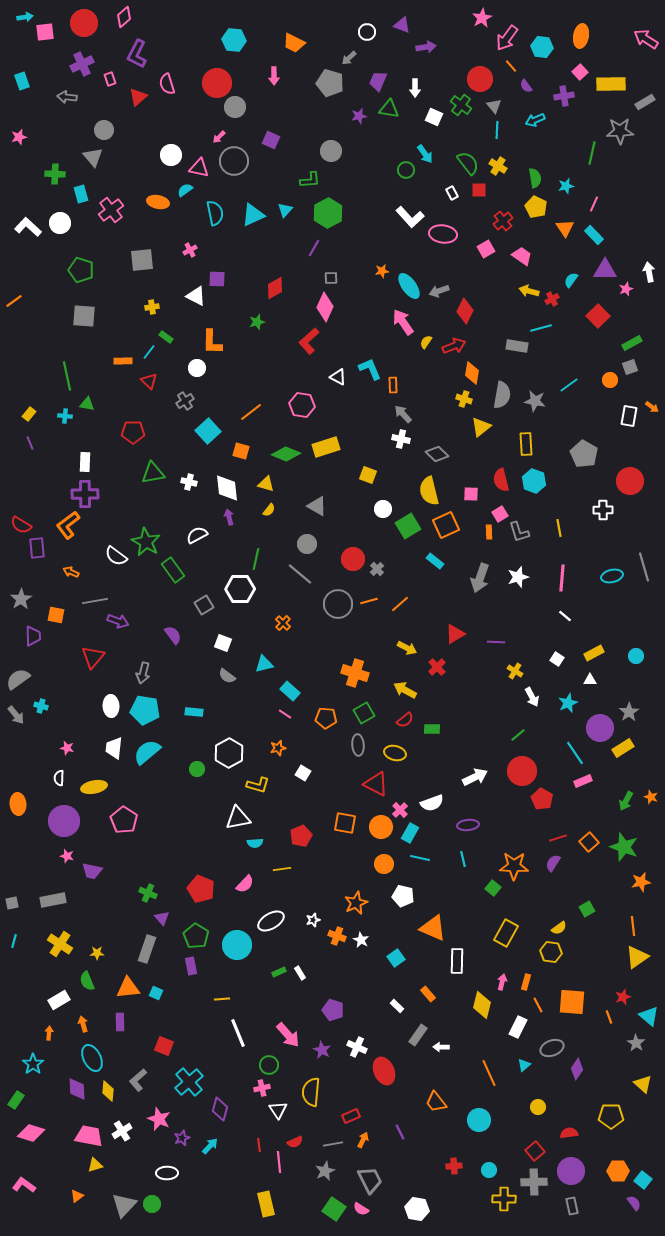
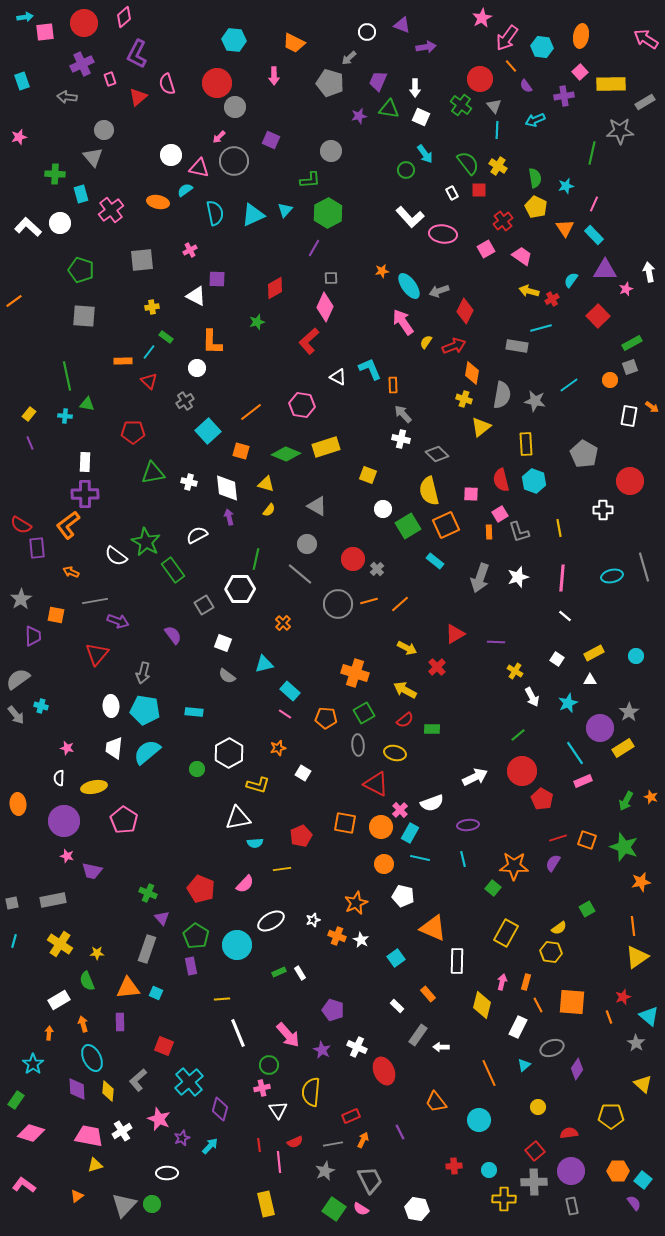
white square at (434, 117): moved 13 px left
red triangle at (93, 657): moved 4 px right, 3 px up
orange square at (589, 842): moved 2 px left, 2 px up; rotated 30 degrees counterclockwise
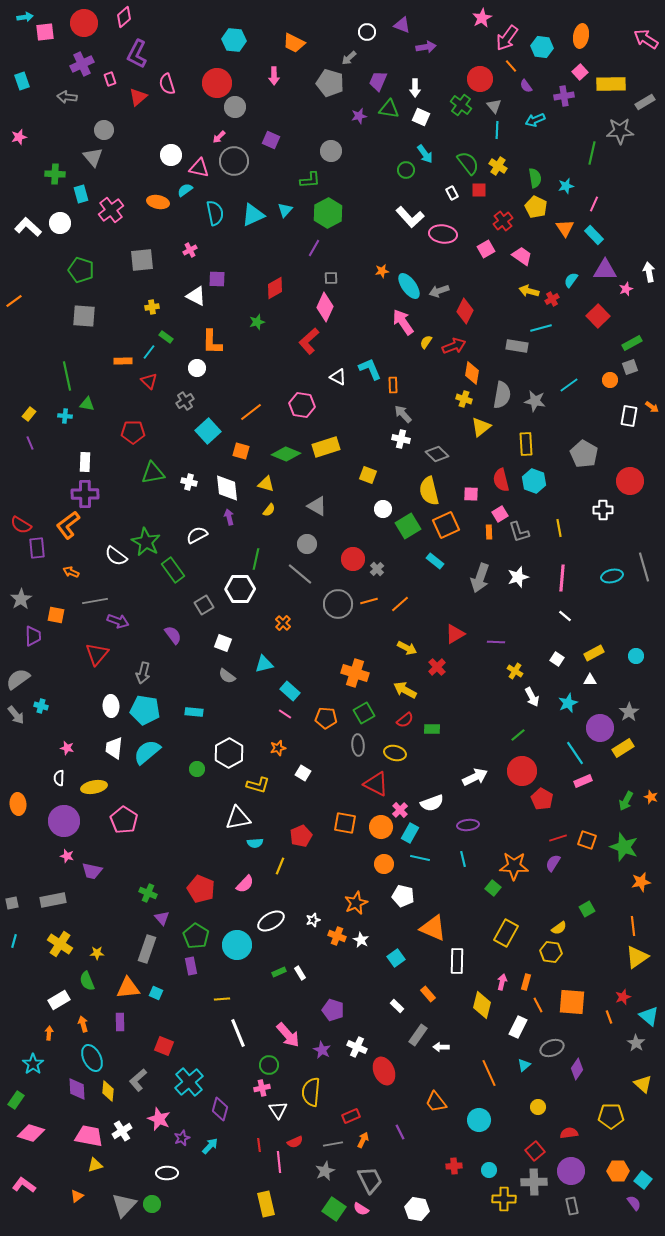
yellow line at (282, 869): moved 2 px left, 3 px up; rotated 60 degrees counterclockwise
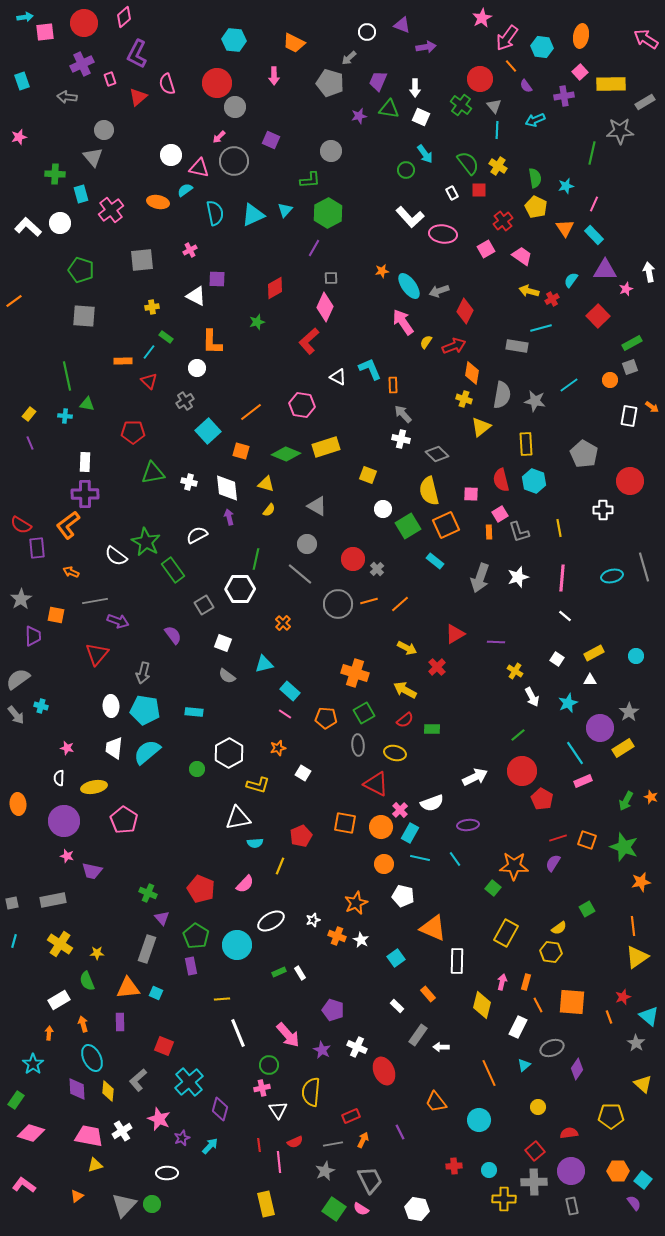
cyan line at (463, 859): moved 8 px left; rotated 21 degrees counterclockwise
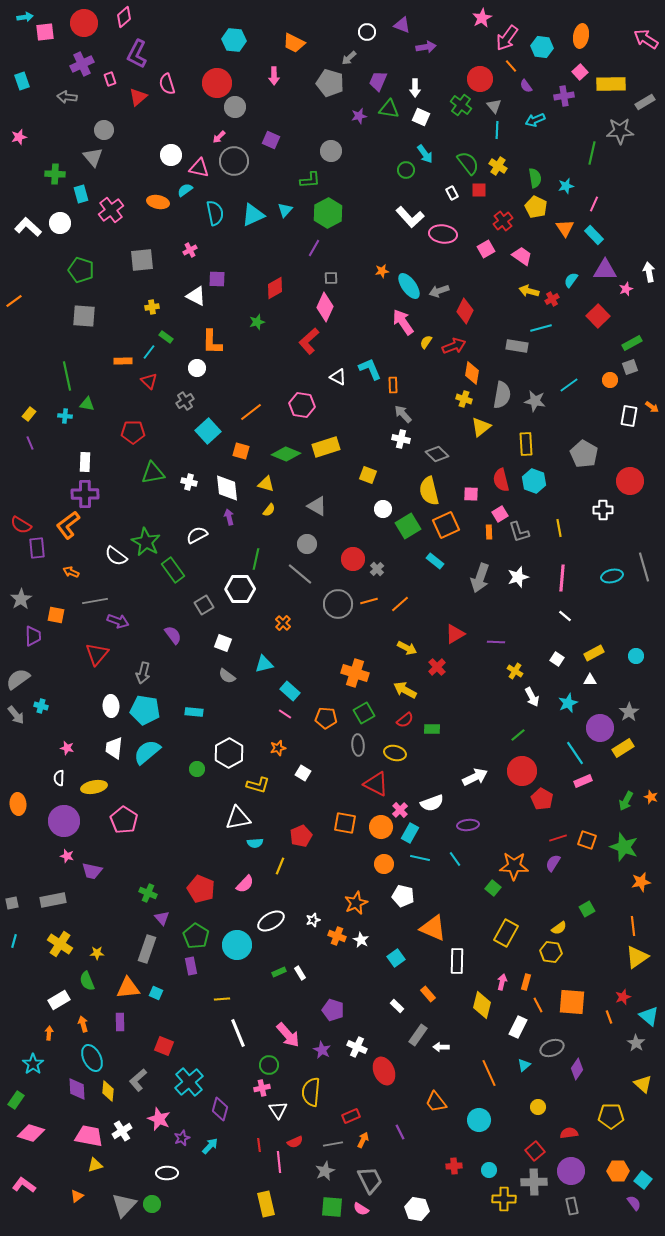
green square at (334, 1209): moved 2 px left, 2 px up; rotated 30 degrees counterclockwise
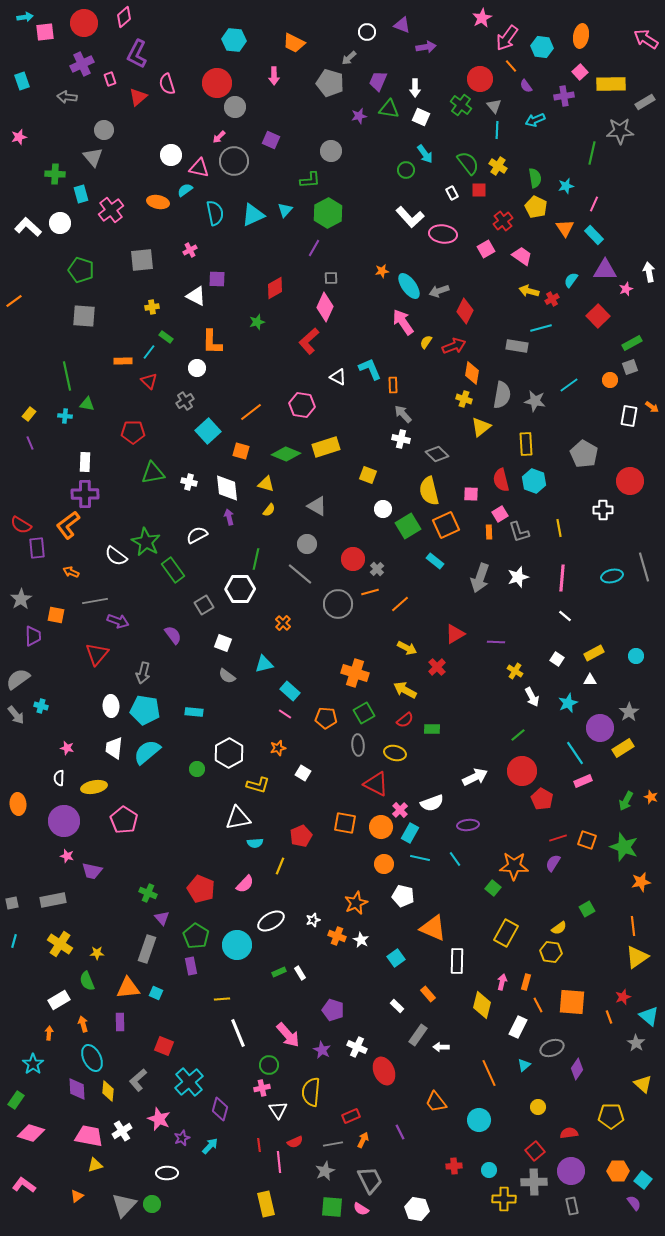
orange line at (369, 601): moved 1 px right, 9 px up
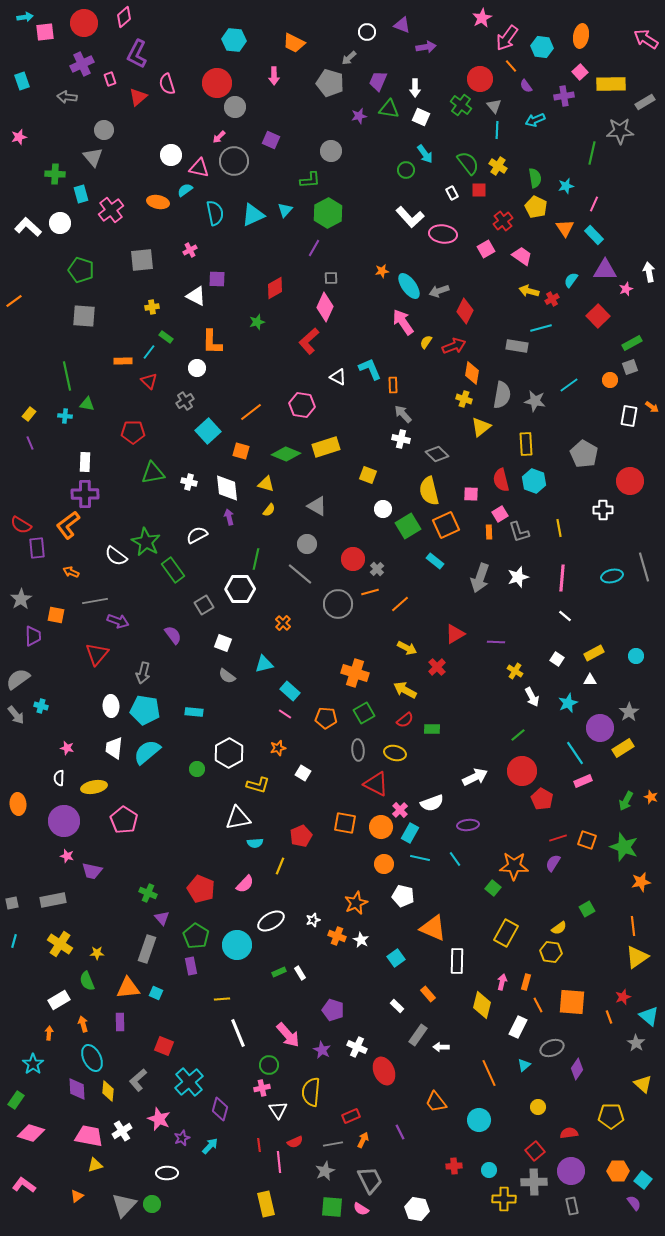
gray ellipse at (358, 745): moved 5 px down
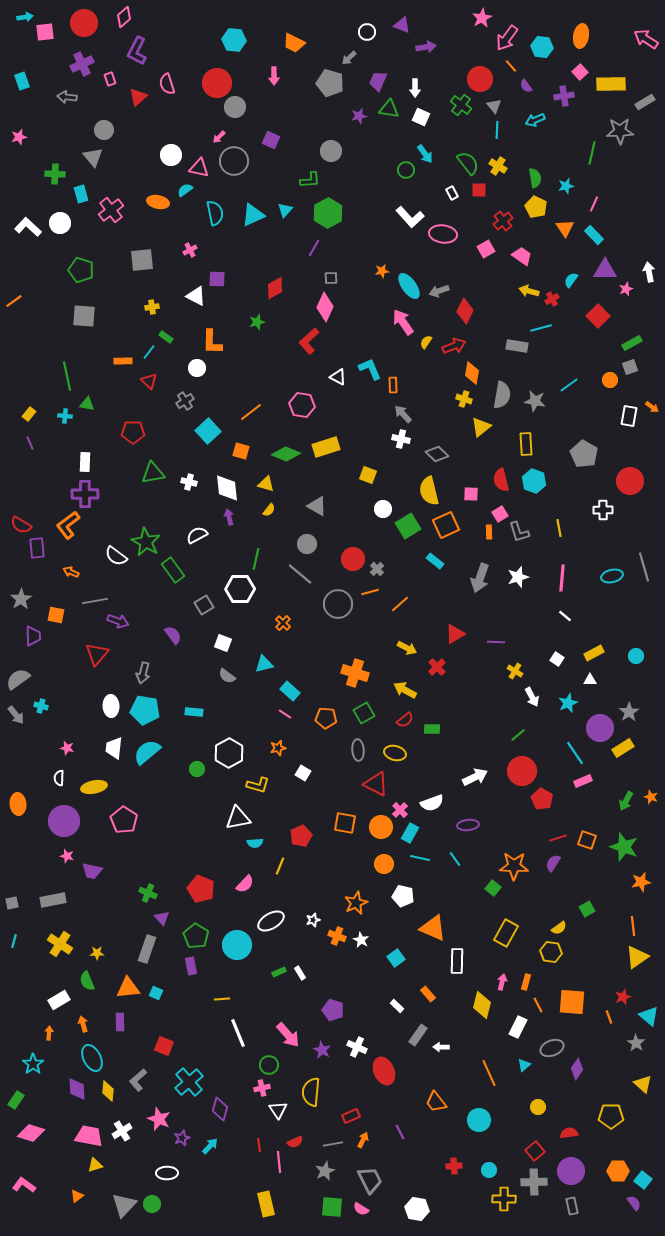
purple L-shape at (137, 54): moved 3 px up
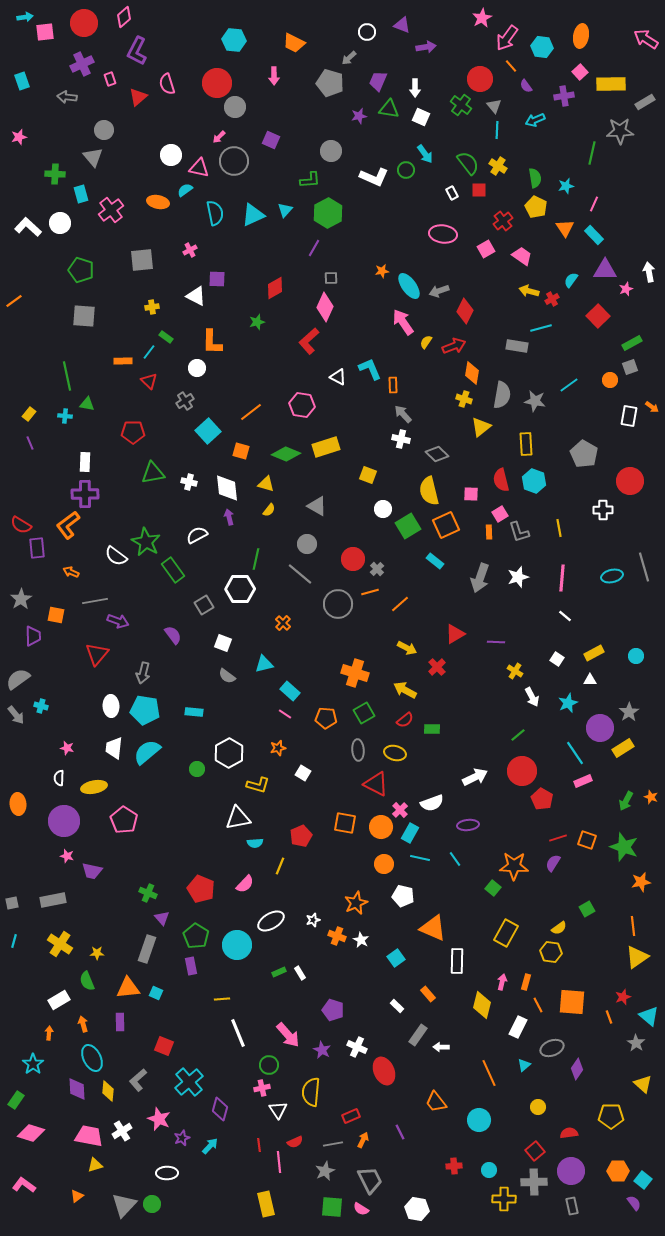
white L-shape at (410, 217): moved 36 px left, 40 px up; rotated 24 degrees counterclockwise
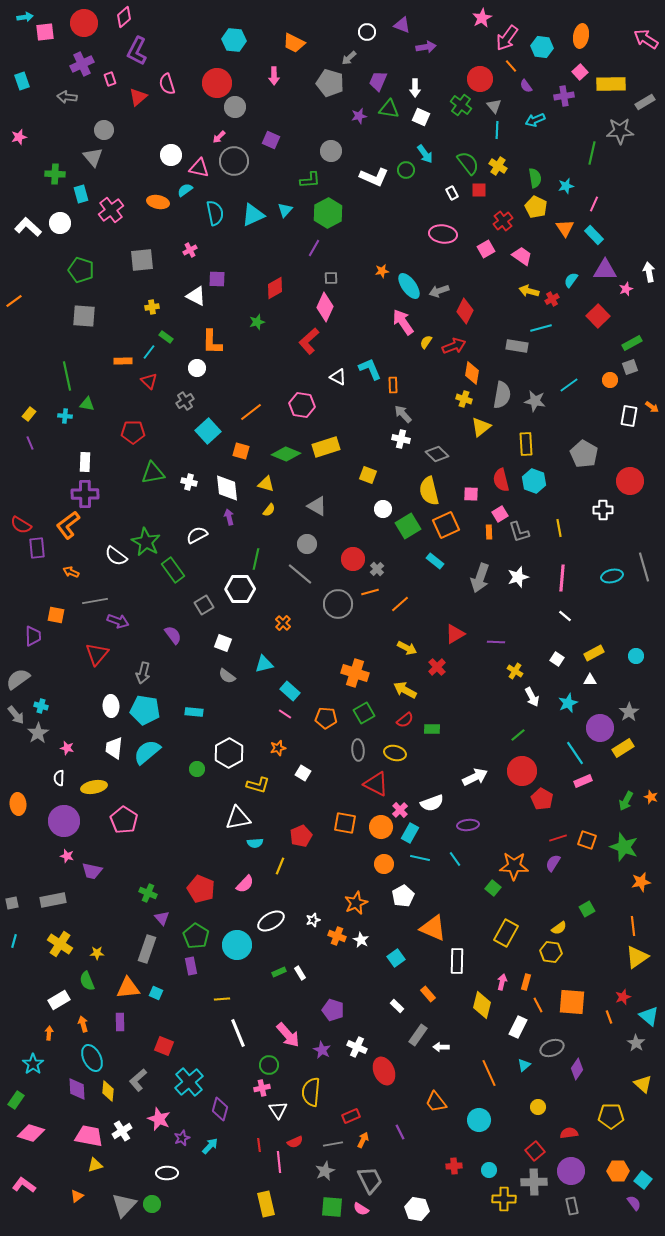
gray star at (21, 599): moved 17 px right, 134 px down
white pentagon at (403, 896): rotated 30 degrees clockwise
